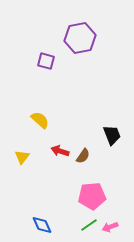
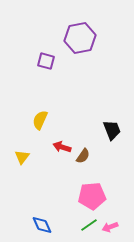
yellow semicircle: rotated 108 degrees counterclockwise
black trapezoid: moved 5 px up
red arrow: moved 2 px right, 4 px up
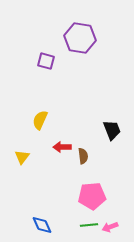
purple hexagon: rotated 20 degrees clockwise
red arrow: rotated 18 degrees counterclockwise
brown semicircle: rotated 42 degrees counterclockwise
green line: rotated 30 degrees clockwise
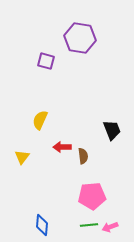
blue diamond: rotated 30 degrees clockwise
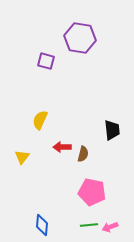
black trapezoid: rotated 15 degrees clockwise
brown semicircle: moved 2 px up; rotated 21 degrees clockwise
pink pentagon: moved 4 px up; rotated 16 degrees clockwise
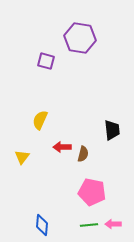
pink arrow: moved 3 px right, 3 px up; rotated 21 degrees clockwise
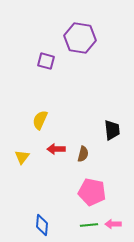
red arrow: moved 6 px left, 2 px down
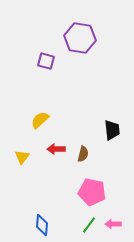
yellow semicircle: rotated 24 degrees clockwise
green line: rotated 48 degrees counterclockwise
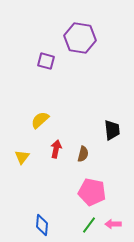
red arrow: rotated 102 degrees clockwise
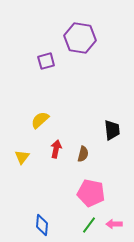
purple square: rotated 30 degrees counterclockwise
pink pentagon: moved 1 px left, 1 px down
pink arrow: moved 1 px right
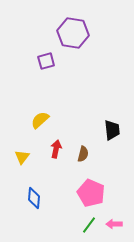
purple hexagon: moved 7 px left, 5 px up
pink pentagon: rotated 12 degrees clockwise
blue diamond: moved 8 px left, 27 px up
